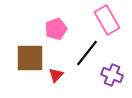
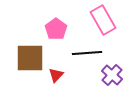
pink rectangle: moved 4 px left
pink pentagon: rotated 15 degrees counterclockwise
black line: rotated 48 degrees clockwise
purple cross: rotated 20 degrees clockwise
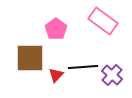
pink rectangle: moved 1 px down; rotated 24 degrees counterclockwise
black line: moved 4 px left, 14 px down
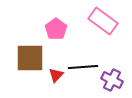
purple cross: moved 5 px down; rotated 15 degrees counterclockwise
